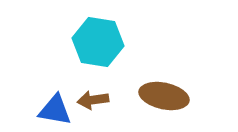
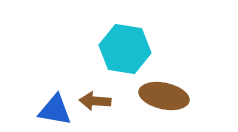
cyan hexagon: moved 27 px right, 7 px down
brown arrow: moved 2 px right, 1 px down; rotated 12 degrees clockwise
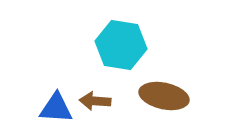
cyan hexagon: moved 4 px left, 4 px up
blue triangle: moved 1 px right, 2 px up; rotated 6 degrees counterclockwise
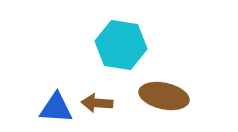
brown arrow: moved 2 px right, 2 px down
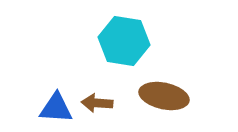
cyan hexagon: moved 3 px right, 4 px up
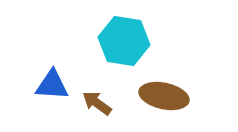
brown arrow: rotated 32 degrees clockwise
blue triangle: moved 4 px left, 23 px up
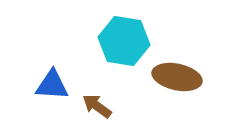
brown ellipse: moved 13 px right, 19 px up
brown arrow: moved 3 px down
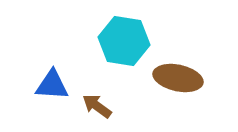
brown ellipse: moved 1 px right, 1 px down
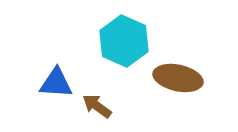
cyan hexagon: rotated 15 degrees clockwise
blue triangle: moved 4 px right, 2 px up
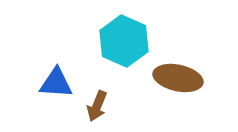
brown arrow: rotated 104 degrees counterclockwise
